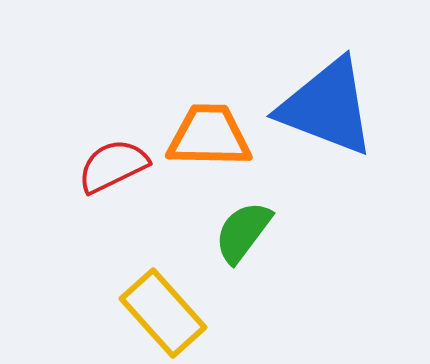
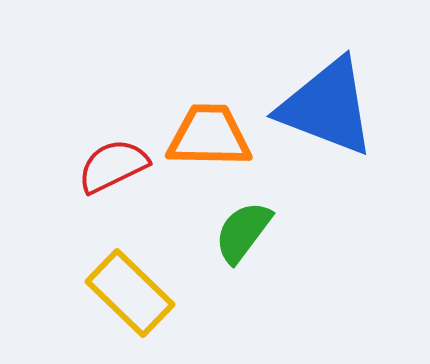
yellow rectangle: moved 33 px left, 20 px up; rotated 4 degrees counterclockwise
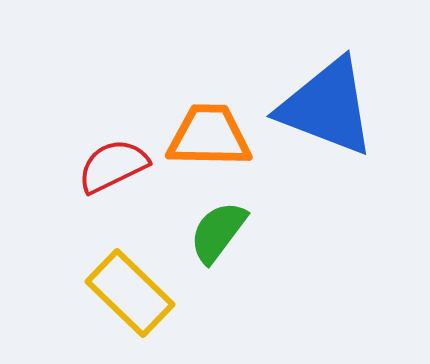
green semicircle: moved 25 px left
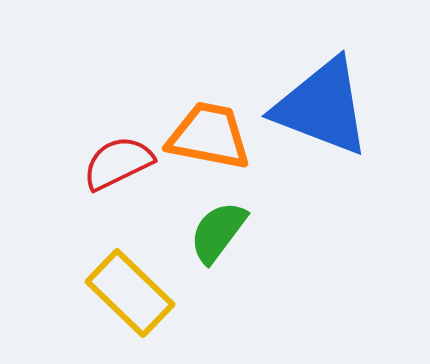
blue triangle: moved 5 px left
orange trapezoid: rotated 10 degrees clockwise
red semicircle: moved 5 px right, 3 px up
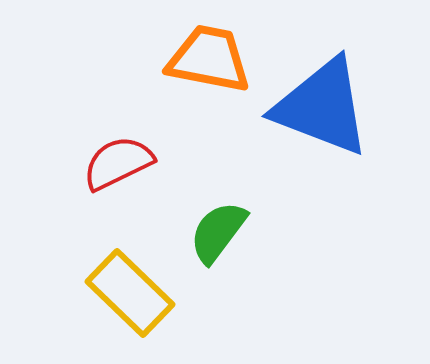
orange trapezoid: moved 77 px up
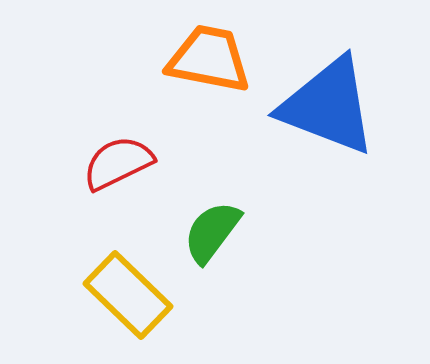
blue triangle: moved 6 px right, 1 px up
green semicircle: moved 6 px left
yellow rectangle: moved 2 px left, 2 px down
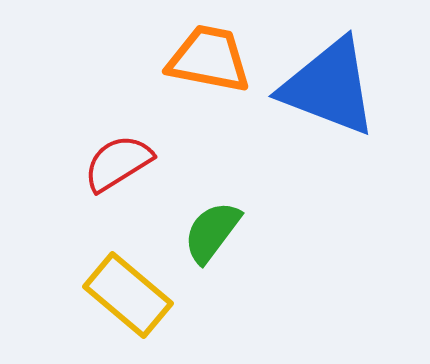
blue triangle: moved 1 px right, 19 px up
red semicircle: rotated 6 degrees counterclockwise
yellow rectangle: rotated 4 degrees counterclockwise
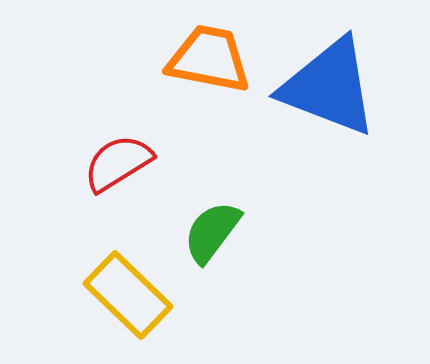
yellow rectangle: rotated 4 degrees clockwise
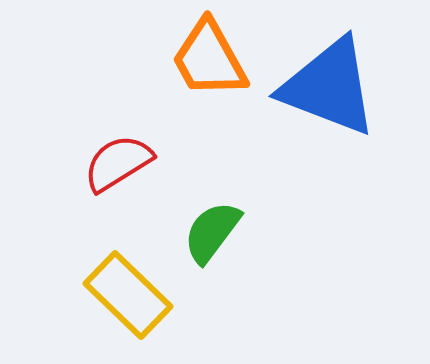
orange trapezoid: rotated 130 degrees counterclockwise
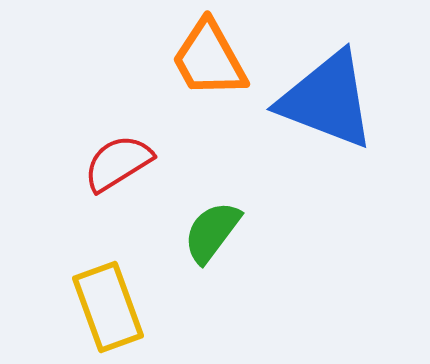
blue triangle: moved 2 px left, 13 px down
yellow rectangle: moved 20 px left, 12 px down; rotated 26 degrees clockwise
